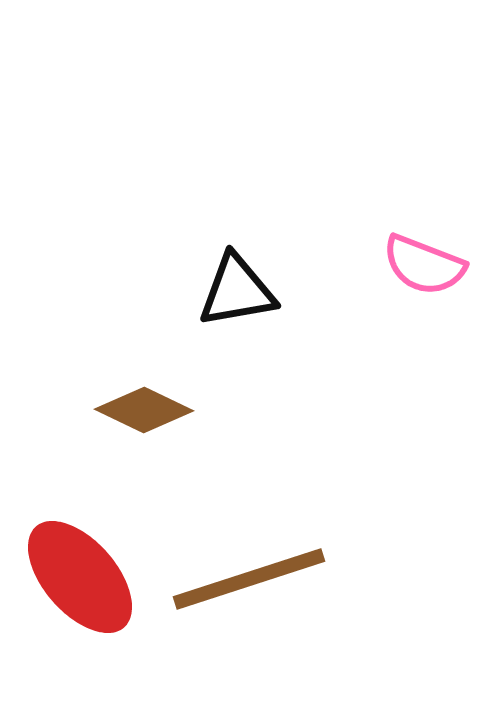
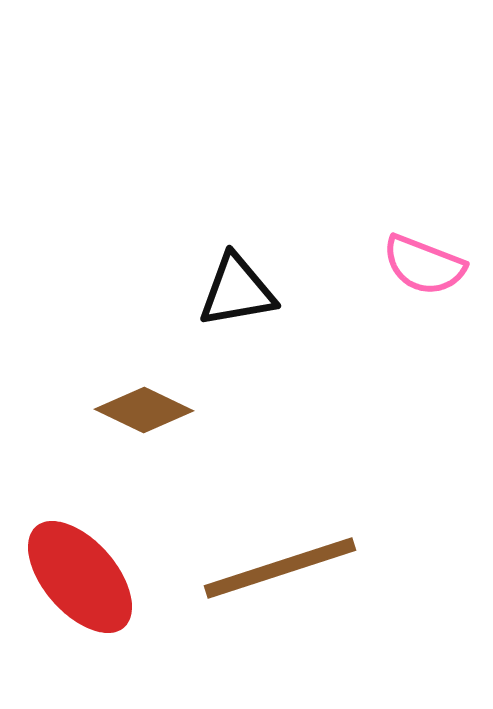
brown line: moved 31 px right, 11 px up
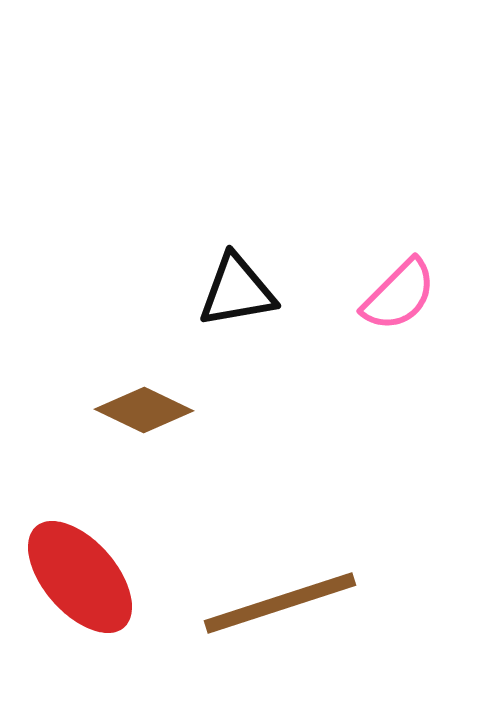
pink semicircle: moved 25 px left, 30 px down; rotated 66 degrees counterclockwise
brown line: moved 35 px down
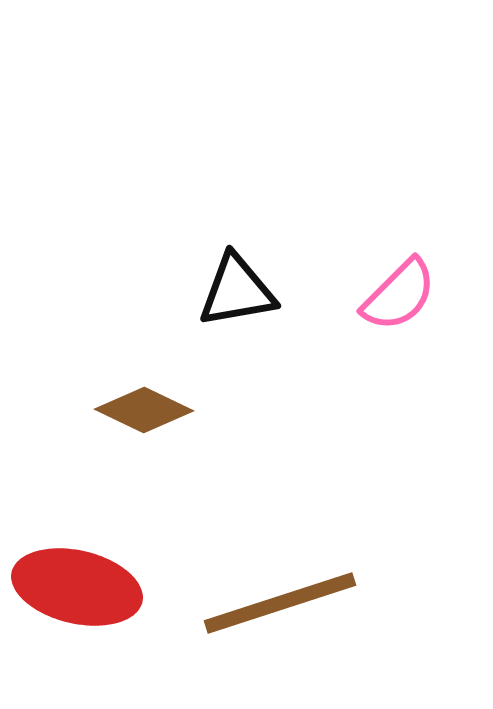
red ellipse: moved 3 px left, 10 px down; rotated 36 degrees counterclockwise
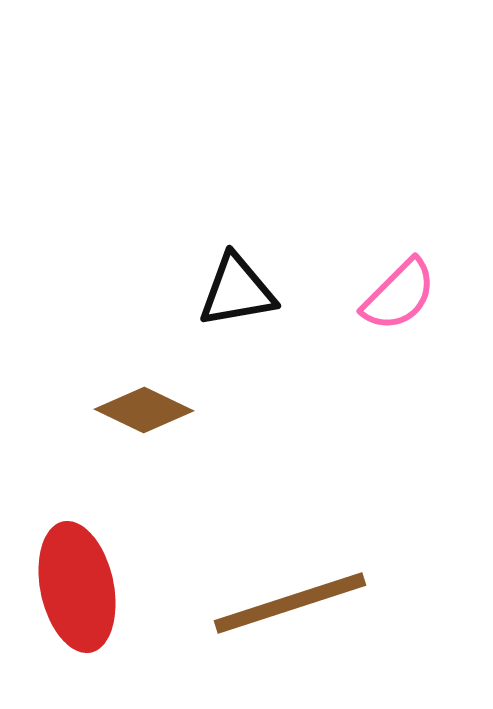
red ellipse: rotated 65 degrees clockwise
brown line: moved 10 px right
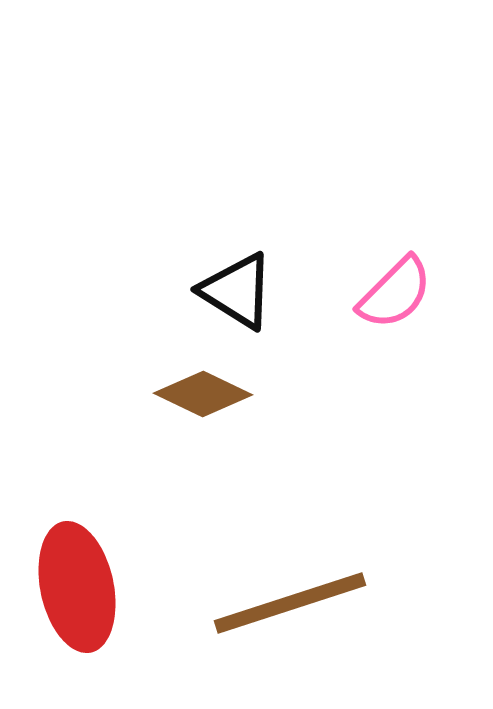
black triangle: rotated 42 degrees clockwise
pink semicircle: moved 4 px left, 2 px up
brown diamond: moved 59 px right, 16 px up
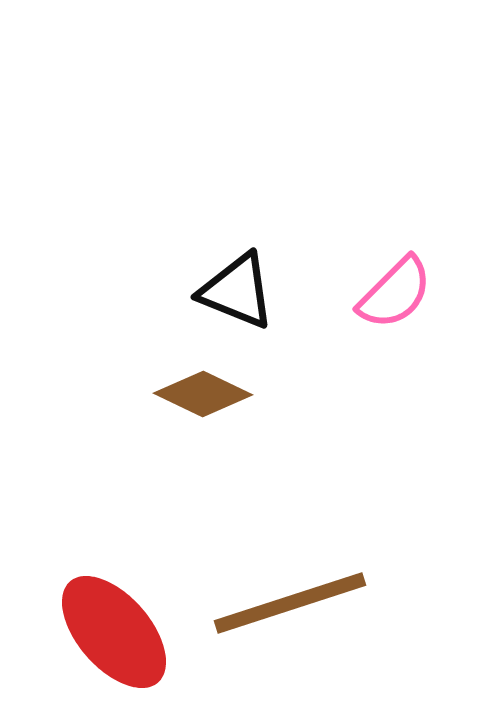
black triangle: rotated 10 degrees counterclockwise
red ellipse: moved 37 px right, 45 px down; rotated 29 degrees counterclockwise
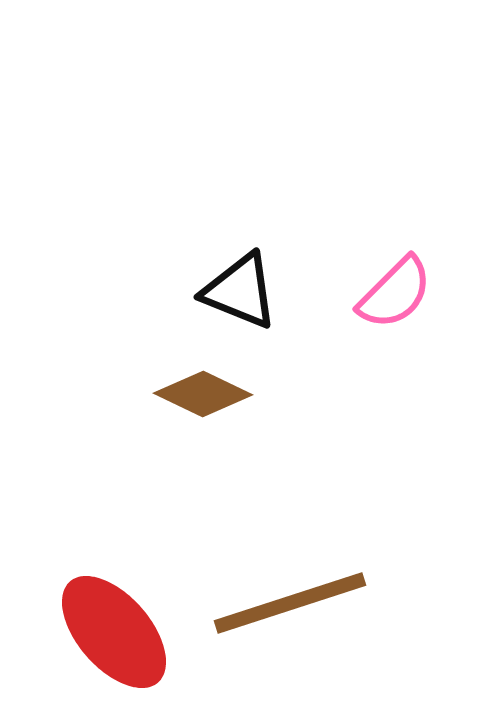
black triangle: moved 3 px right
